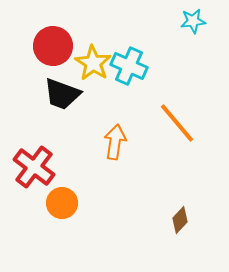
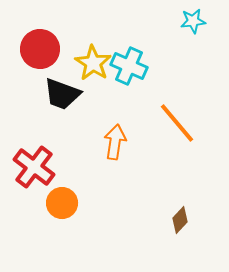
red circle: moved 13 px left, 3 px down
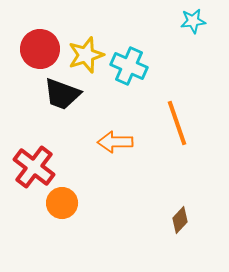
yellow star: moved 7 px left, 8 px up; rotated 21 degrees clockwise
orange line: rotated 21 degrees clockwise
orange arrow: rotated 100 degrees counterclockwise
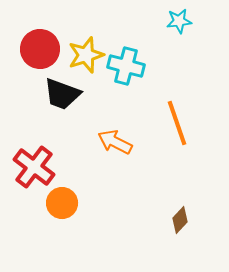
cyan star: moved 14 px left
cyan cross: moved 3 px left; rotated 9 degrees counterclockwise
orange arrow: rotated 28 degrees clockwise
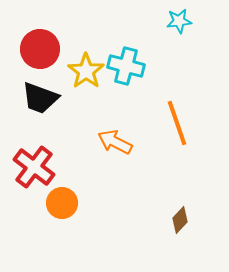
yellow star: moved 16 px down; rotated 18 degrees counterclockwise
black trapezoid: moved 22 px left, 4 px down
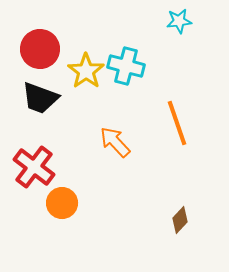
orange arrow: rotated 20 degrees clockwise
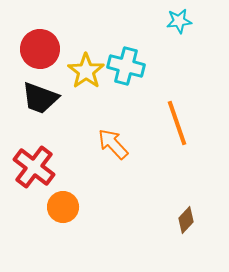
orange arrow: moved 2 px left, 2 px down
orange circle: moved 1 px right, 4 px down
brown diamond: moved 6 px right
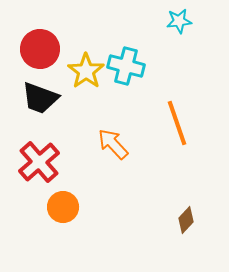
red cross: moved 5 px right, 5 px up; rotated 12 degrees clockwise
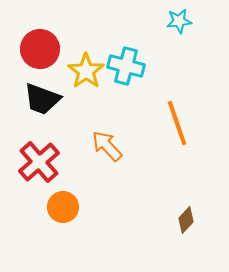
black trapezoid: moved 2 px right, 1 px down
orange arrow: moved 6 px left, 2 px down
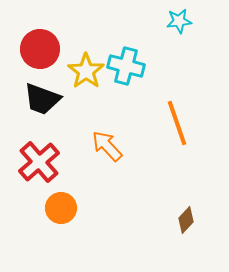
orange circle: moved 2 px left, 1 px down
